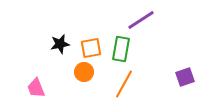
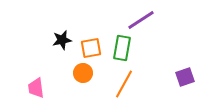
black star: moved 2 px right, 4 px up
green rectangle: moved 1 px right, 1 px up
orange circle: moved 1 px left, 1 px down
pink trapezoid: rotated 15 degrees clockwise
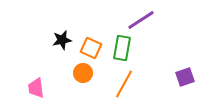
orange square: rotated 35 degrees clockwise
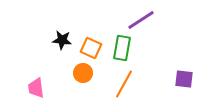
black star: rotated 18 degrees clockwise
purple square: moved 1 px left, 2 px down; rotated 24 degrees clockwise
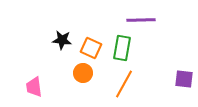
purple line: rotated 32 degrees clockwise
pink trapezoid: moved 2 px left, 1 px up
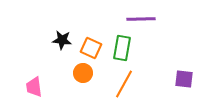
purple line: moved 1 px up
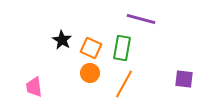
purple line: rotated 16 degrees clockwise
black star: rotated 24 degrees clockwise
orange circle: moved 7 px right
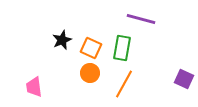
black star: rotated 18 degrees clockwise
purple square: rotated 18 degrees clockwise
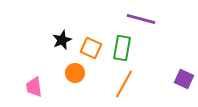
orange circle: moved 15 px left
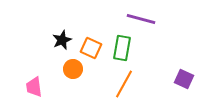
orange circle: moved 2 px left, 4 px up
